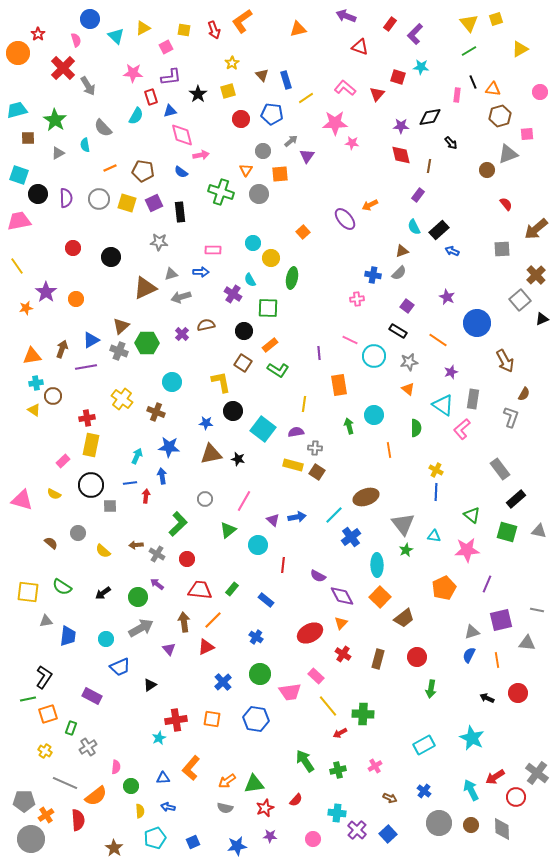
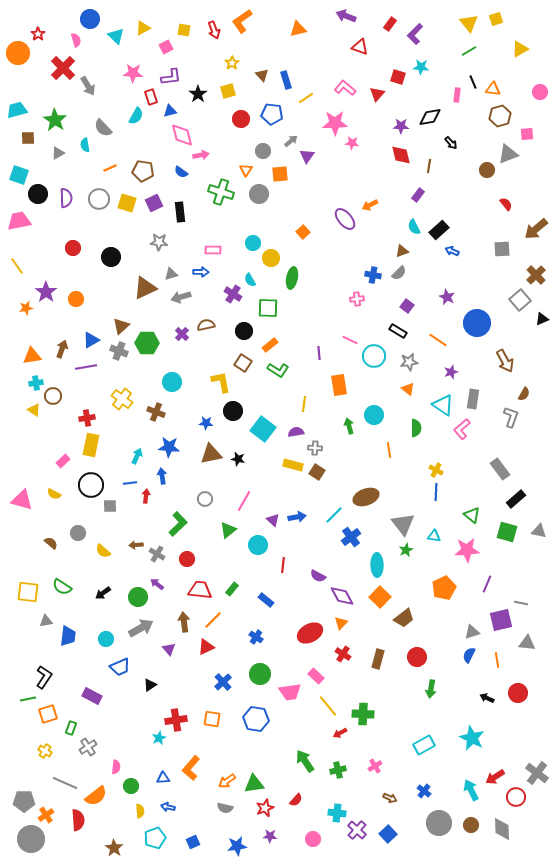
gray line at (537, 610): moved 16 px left, 7 px up
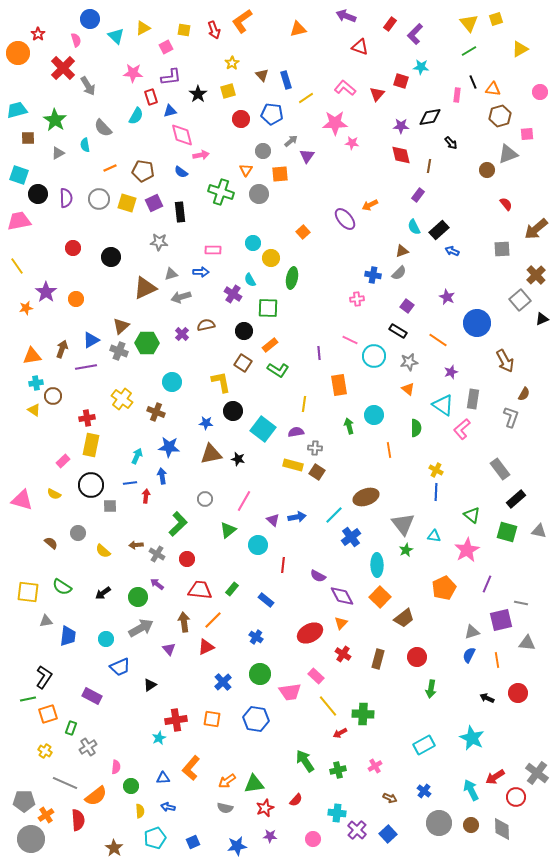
red square at (398, 77): moved 3 px right, 4 px down
pink star at (467, 550): rotated 25 degrees counterclockwise
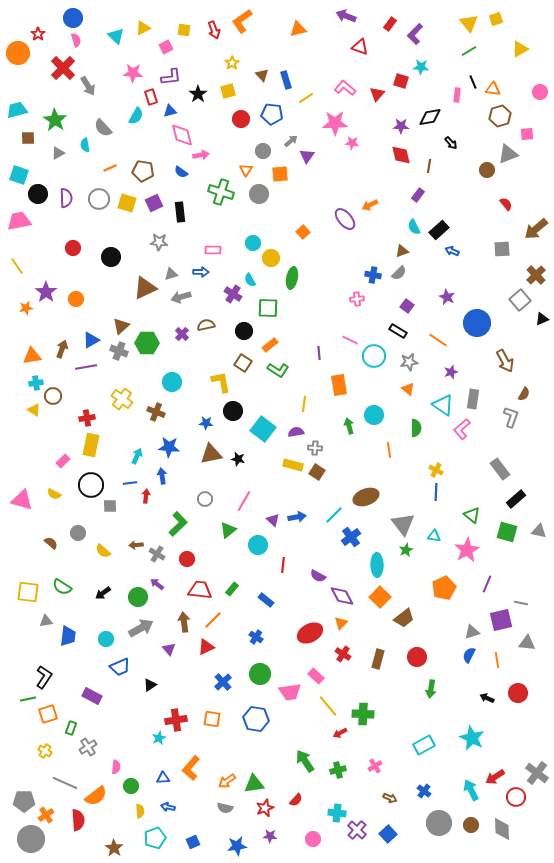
blue circle at (90, 19): moved 17 px left, 1 px up
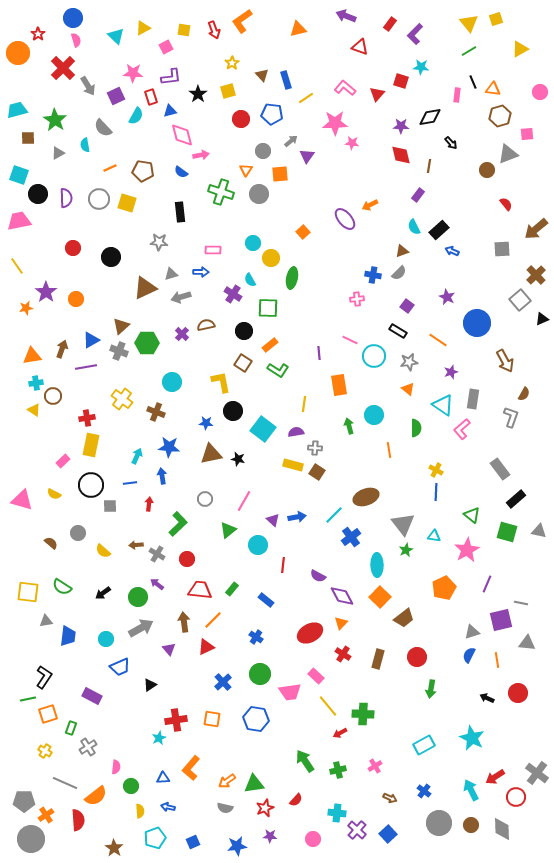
purple square at (154, 203): moved 38 px left, 107 px up
red arrow at (146, 496): moved 3 px right, 8 px down
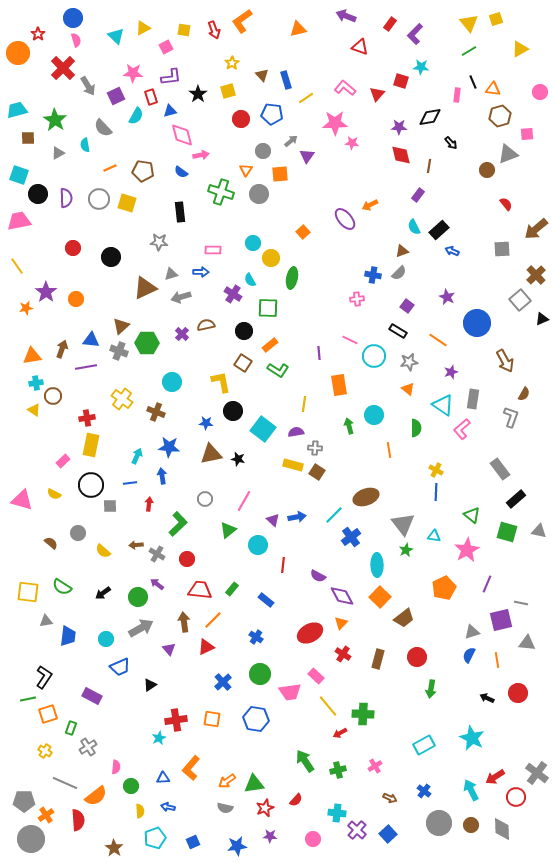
purple star at (401, 126): moved 2 px left, 1 px down
blue triangle at (91, 340): rotated 36 degrees clockwise
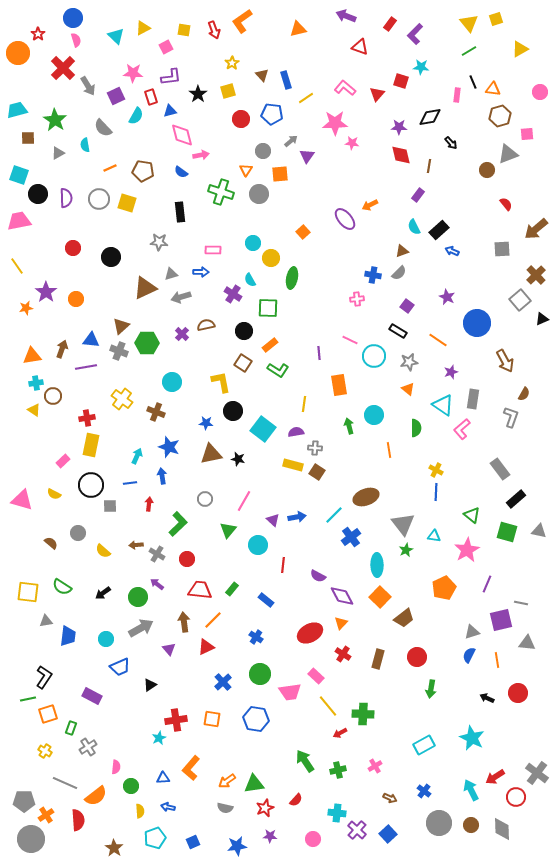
blue star at (169, 447): rotated 15 degrees clockwise
green triangle at (228, 530): rotated 12 degrees counterclockwise
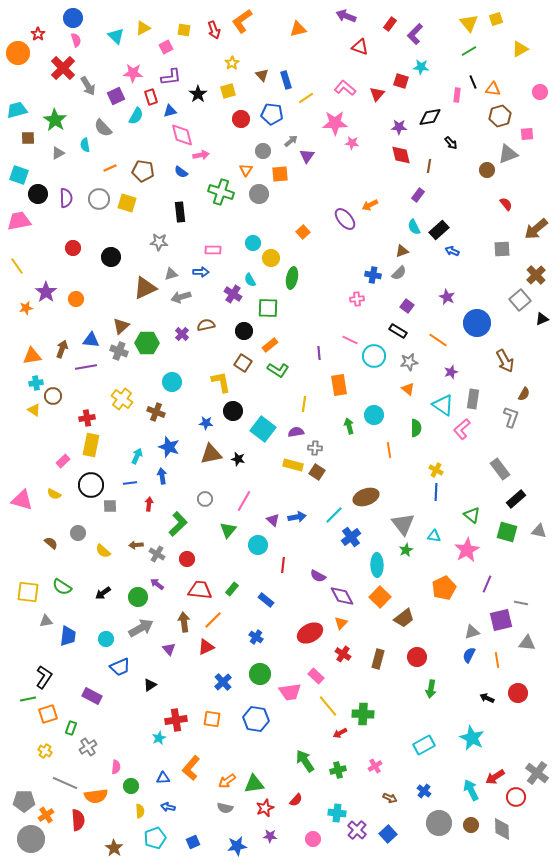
orange semicircle at (96, 796): rotated 30 degrees clockwise
